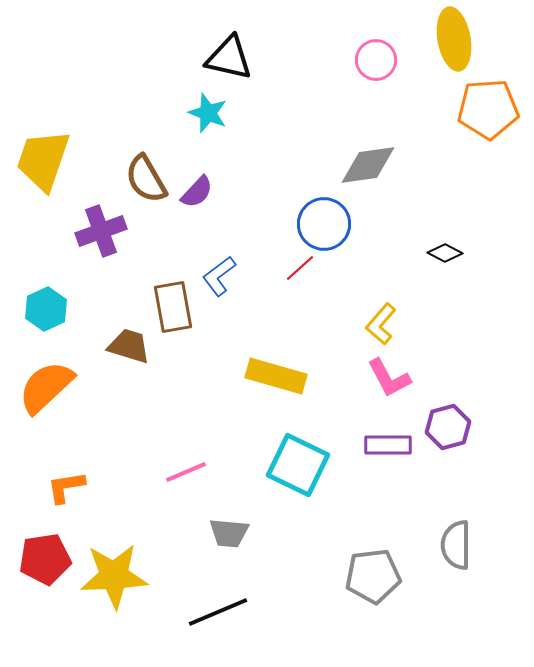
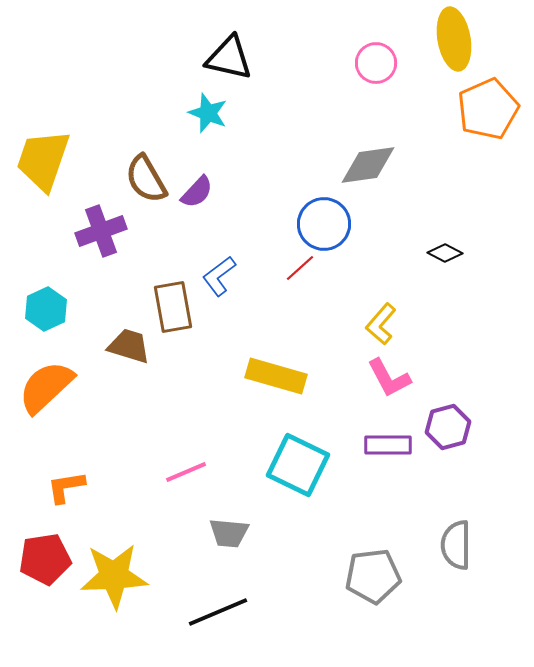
pink circle: moved 3 px down
orange pentagon: rotated 20 degrees counterclockwise
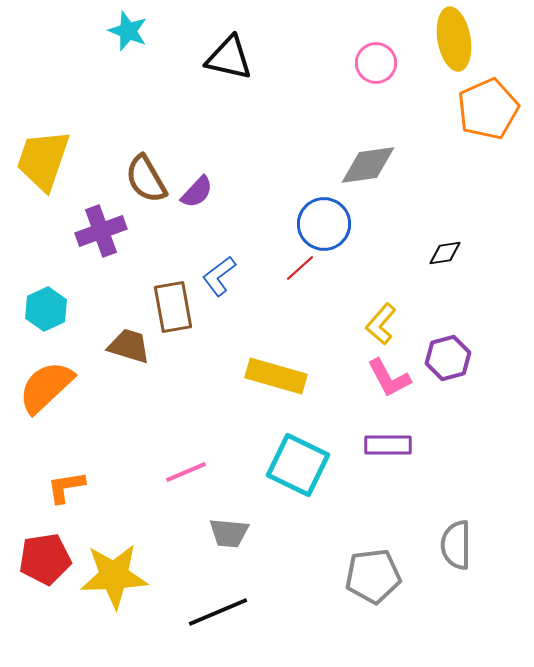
cyan star: moved 80 px left, 82 px up
black diamond: rotated 36 degrees counterclockwise
purple hexagon: moved 69 px up
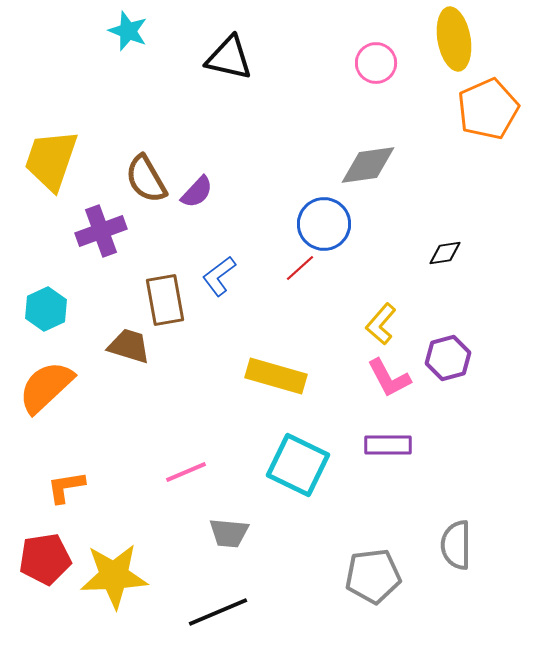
yellow trapezoid: moved 8 px right
brown rectangle: moved 8 px left, 7 px up
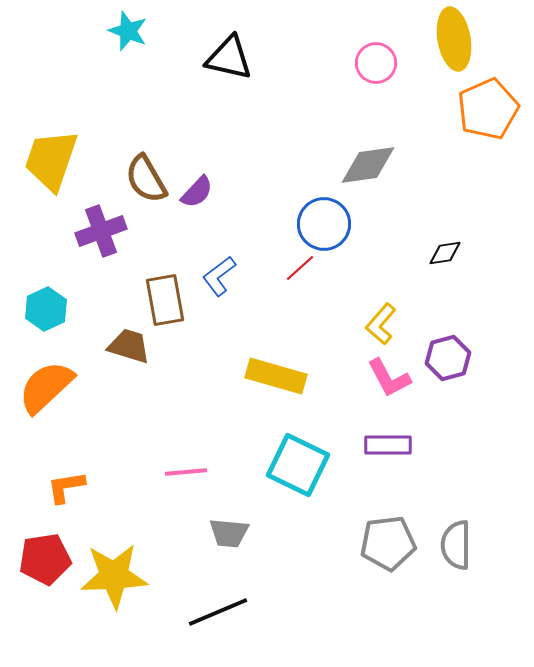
pink line: rotated 18 degrees clockwise
gray pentagon: moved 15 px right, 33 px up
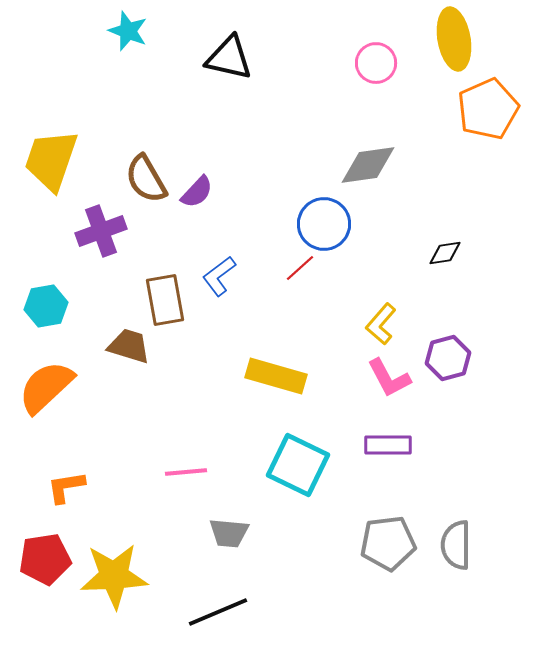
cyan hexagon: moved 3 px up; rotated 15 degrees clockwise
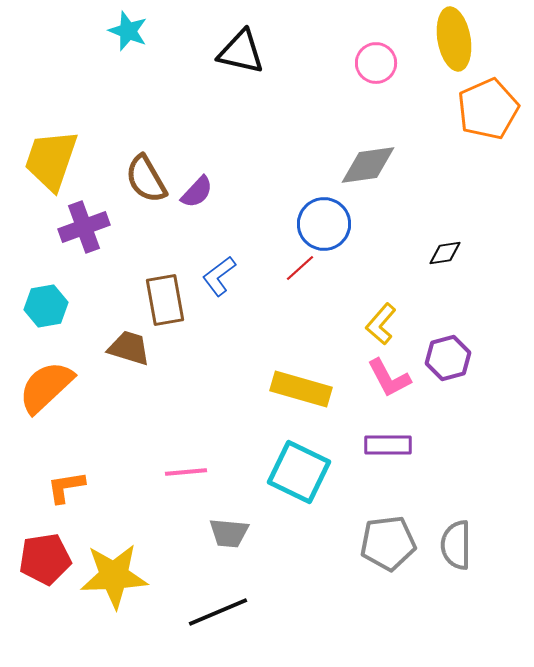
black triangle: moved 12 px right, 6 px up
purple cross: moved 17 px left, 4 px up
brown trapezoid: moved 2 px down
yellow rectangle: moved 25 px right, 13 px down
cyan square: moved 1 px right, 7 px down
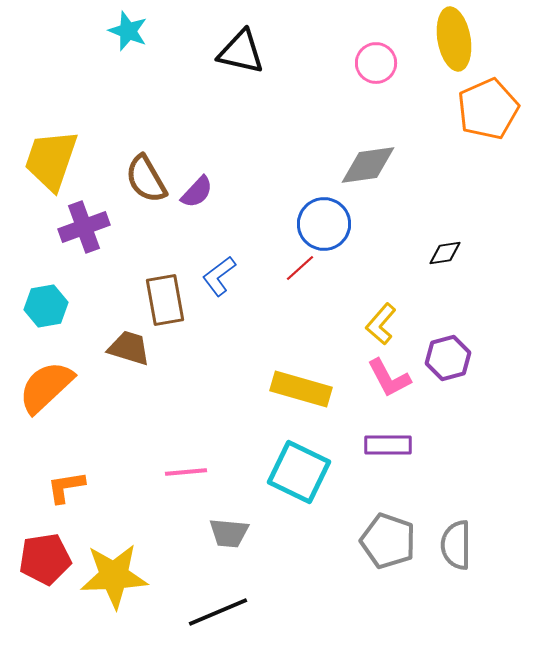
gray pentagon: moved 2 px up; rotated 26 degrees clockwise
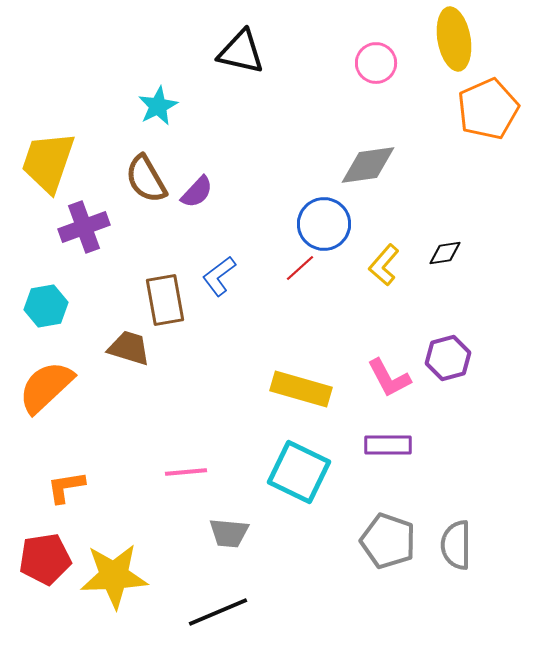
cyan star: moved 30 px right, 75 px down; rotated 24 degrees clockwise
yellow trapezoid: moved 3 px left, 2 px down
yellow L-shape: moved 3 px right, 59 px up
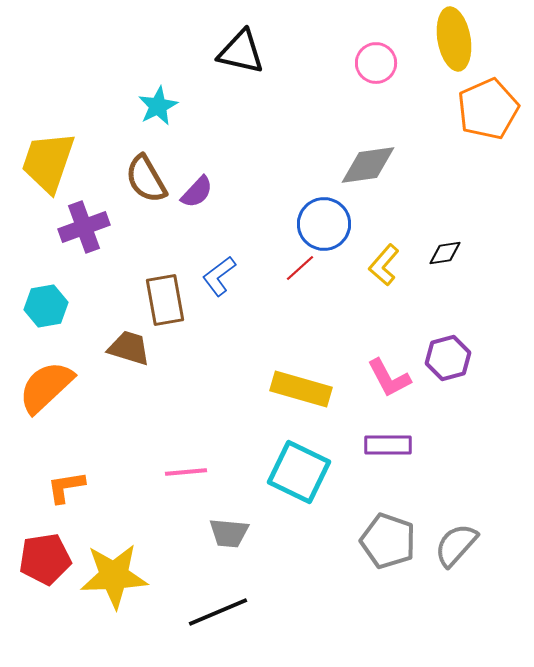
gray semicircle: rotated 42 degrees clockwise
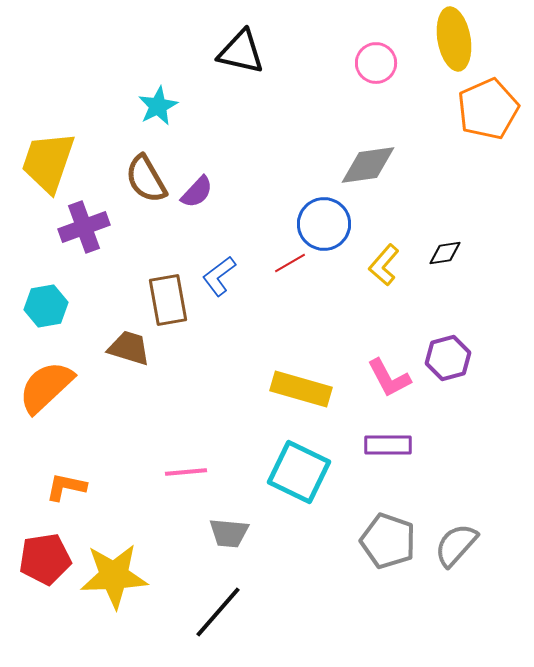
red line: moved 10 px left, 5 px up; rotated 12 degrees clockwise
brown rectangle: moved 3 px right
orange L-shape: rotated 21 degrees clockwise
black line: rotated 26 degrees counterclockwise
